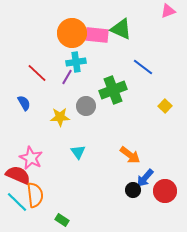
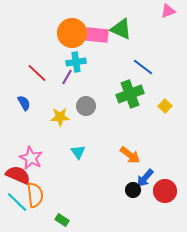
green cross: moved 17 px right, 4 px down
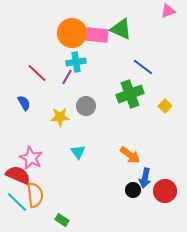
blue arrow: rotated 30 degrees counterclockwise
